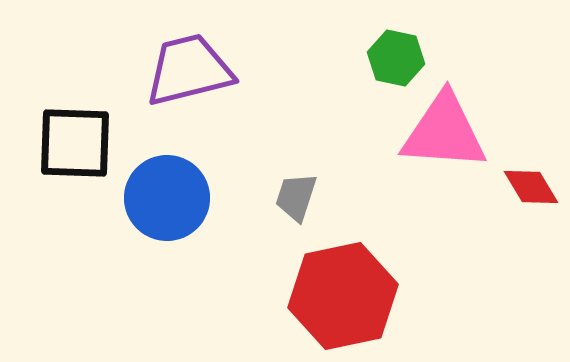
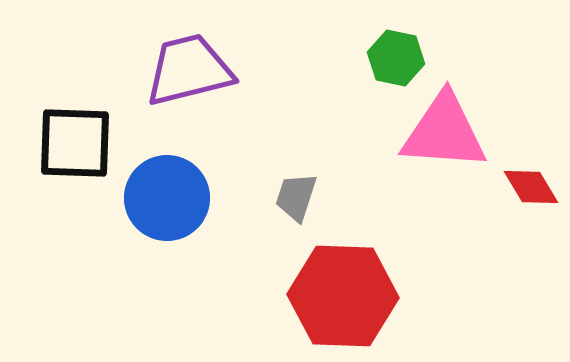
red hexagon: rotated 14 degrees clockwise
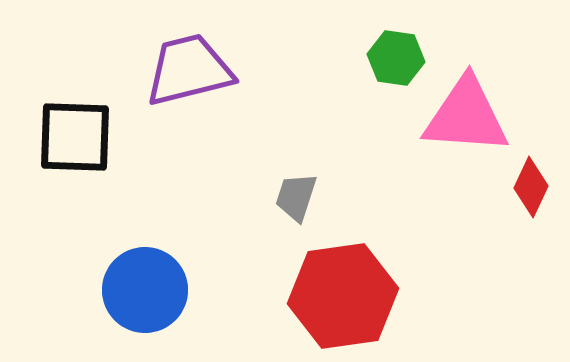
green hexagon: rotated 4 degrees counterclockwise
pink triangle: moved 22 px right, 16 px up
black square: moved 6 px up
red diamond: rotated 56 degrees clockwise
blue circle: moved 22 px left, 92 px down
red hexagon: rotated 10 degrees counterclockwise
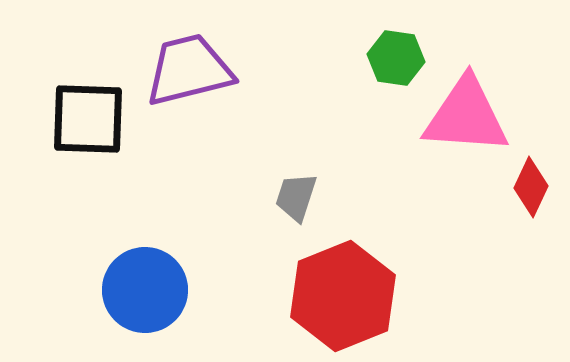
black square: moved 13 px right, 18 px up
red hexagon: rotated 14 degrees counterclockwise
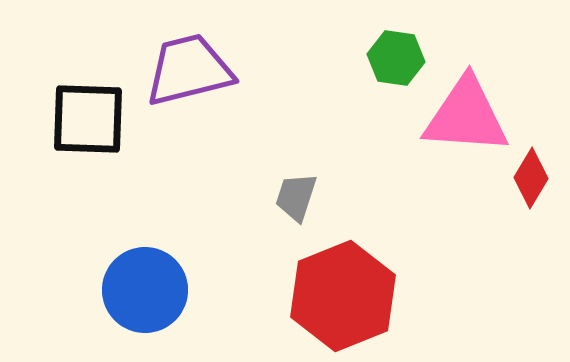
red diamond: moved 9 px up; rotated 6 degrees clockwise
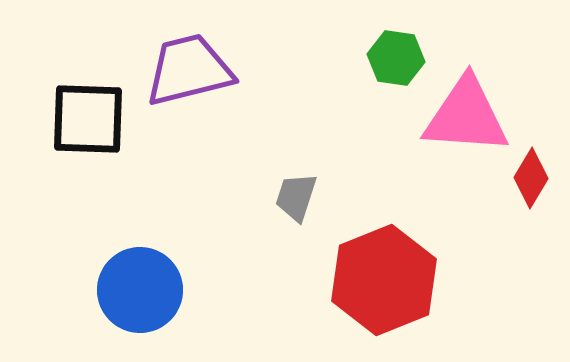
blue circle: moved 5 px left
red hexagon: moved 41 px right, 16 px up
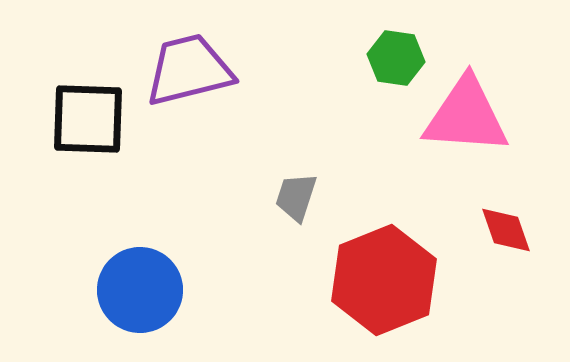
red diamond: moved 25 px left, 52 px down; rotated 50 degrees counterclockwise
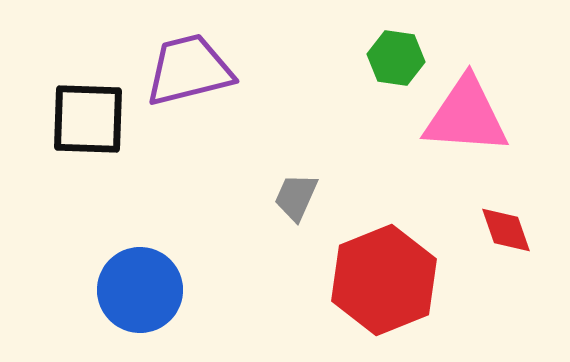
gray trapezoid: rotated 6 degrees clockwise
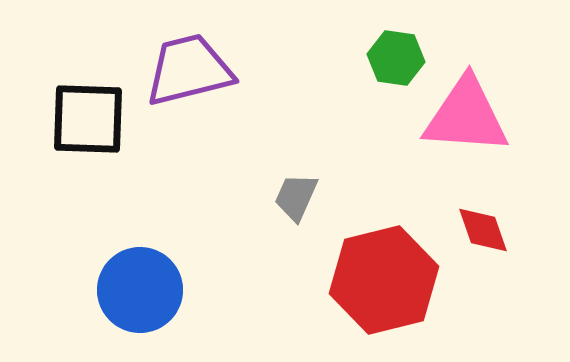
red diamond: moved 23 px left
red hexagon: rotated 8 degrees clockwise
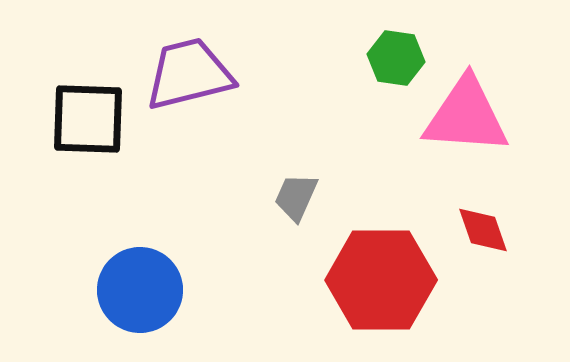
purple trapezoid: moved 4 px down
red hexagon: moved 3 px left; rotated 14 degrees clockwise
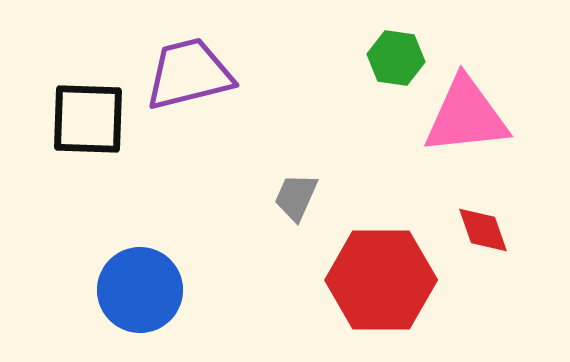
pink triangle: rotated 10 degrees counterclockwise
